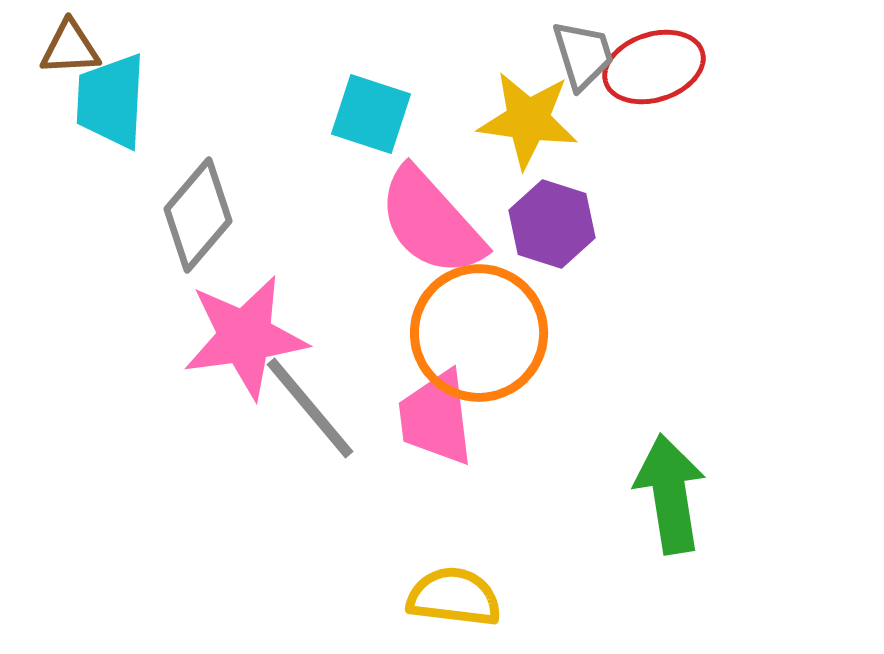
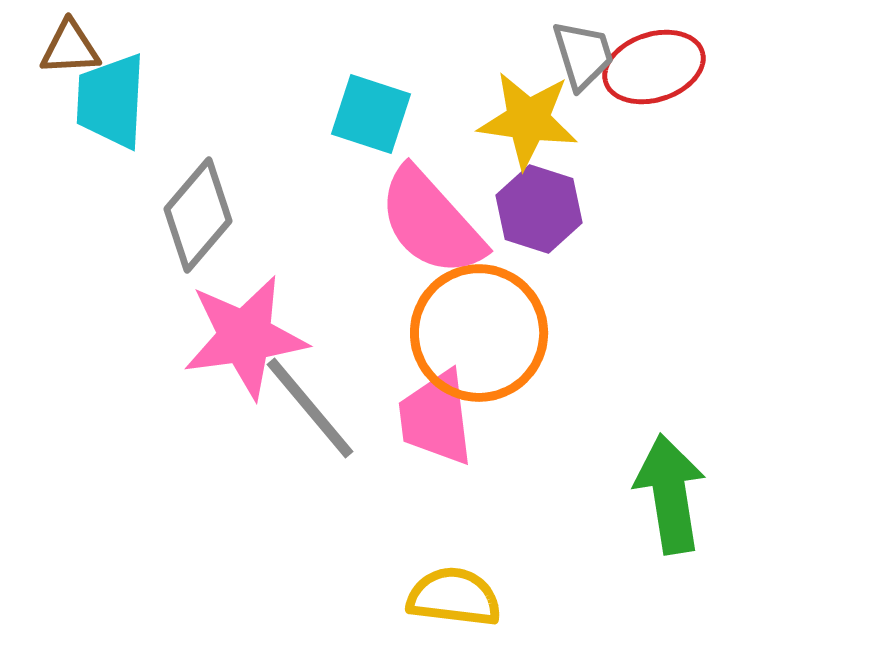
purple hexagon: moved 13 px left, 15 px up
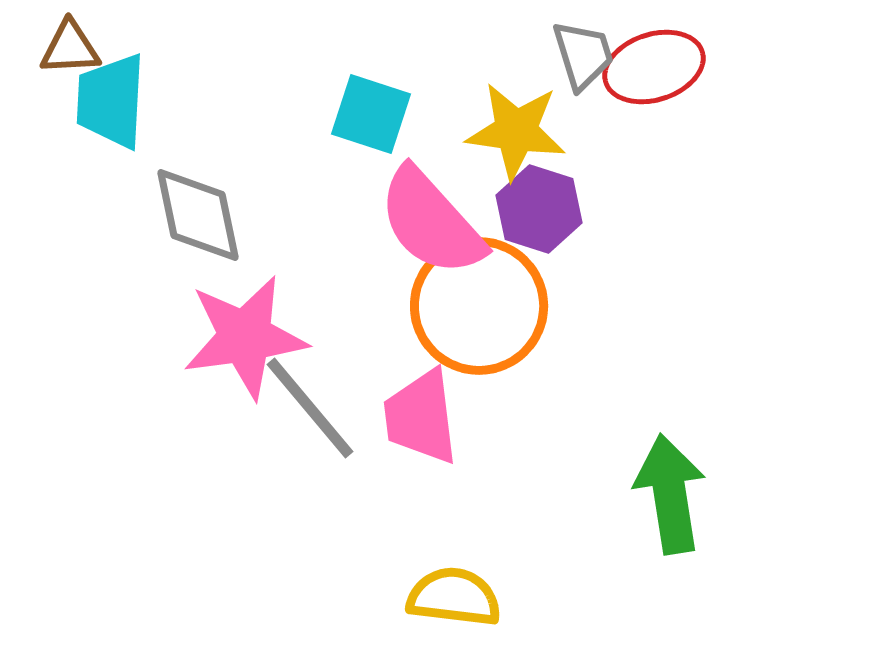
yellow star: moved 12 px left, 11 px down
gray diamond: rotated 52 degrees counterclockwise
orange circle: moved 27 px up
pink trapezoid: moved 15 px left, 1 px up
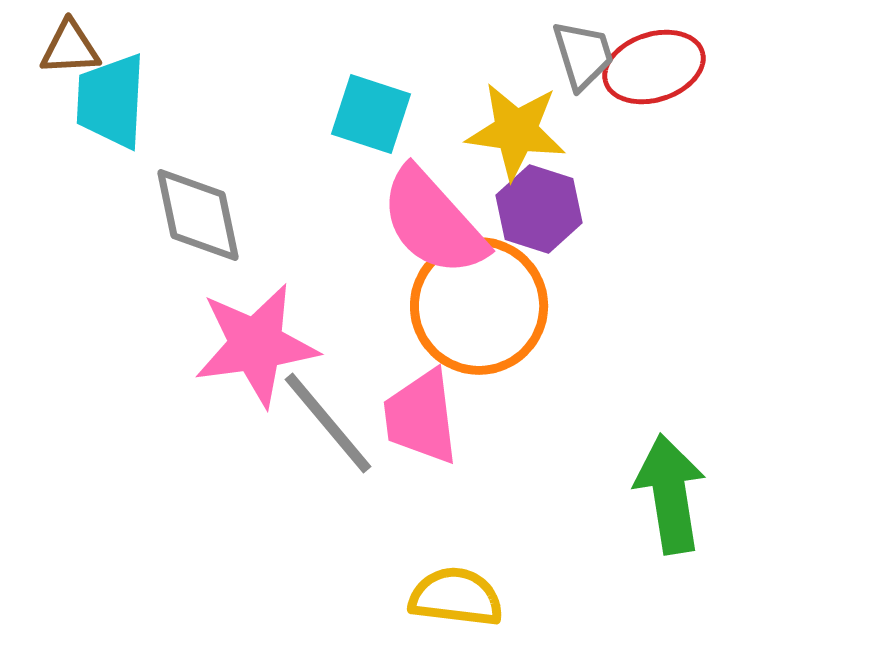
pink semicircle: moved 2 px right
pink star: moved 11 px right, 8 px down
gray line: moved 18 px right, 15 px down
yellow semicircle: moved 2 px right
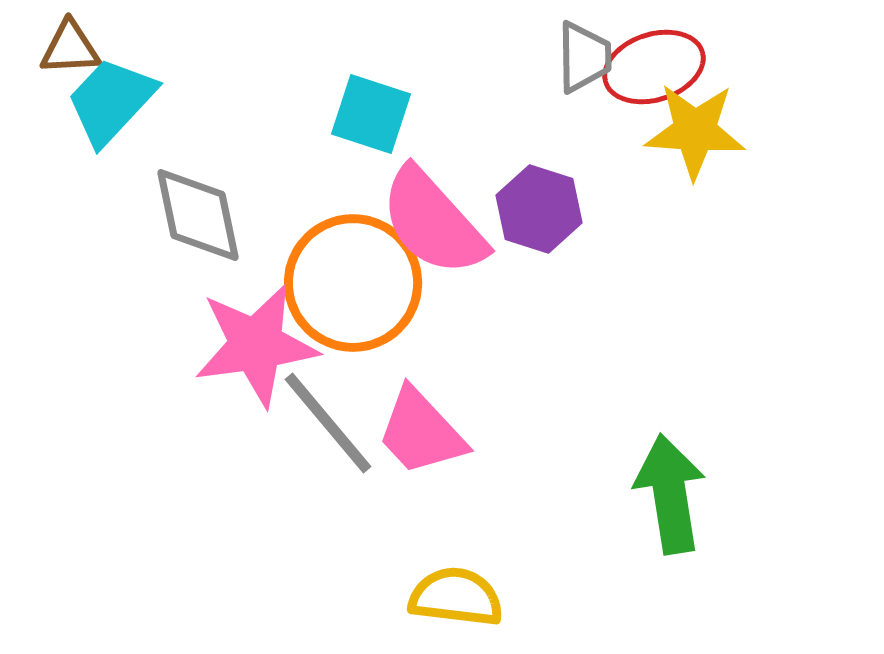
gray trapezoid: moved 1 px right, 2 px down; rotated 16 degrees clockwise
cyan trapezoid: rotated 40 degrees clockwise
yellow star: moved 179 px right; rotated 4 degrees counterclockwise
orange circle: moved 126 px left, 23 px up
pink trapezoid: moved 15 px down; rotated 36 degrees counterclockwise
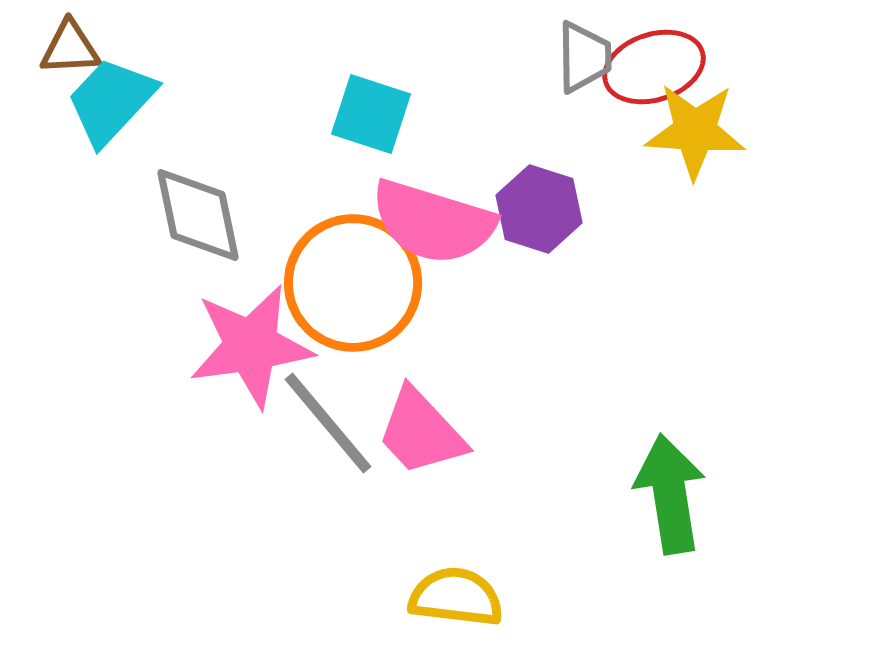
pink semicircle: rotated 31 degrees counterclockwise
pink star: moved 5 px left, 1 px down
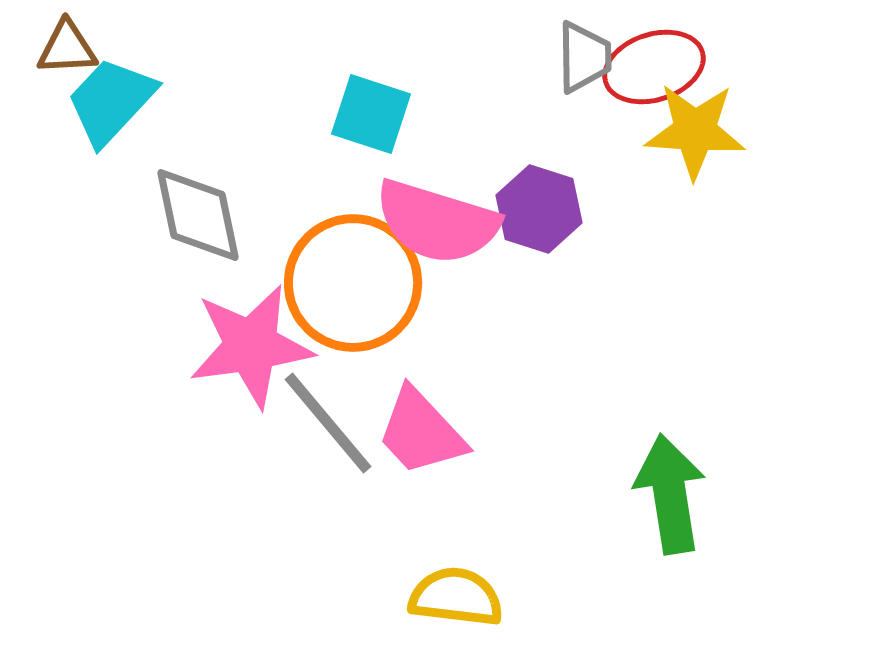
brown triangle: moved 3 px left
pink semicircle: moved 4 px right
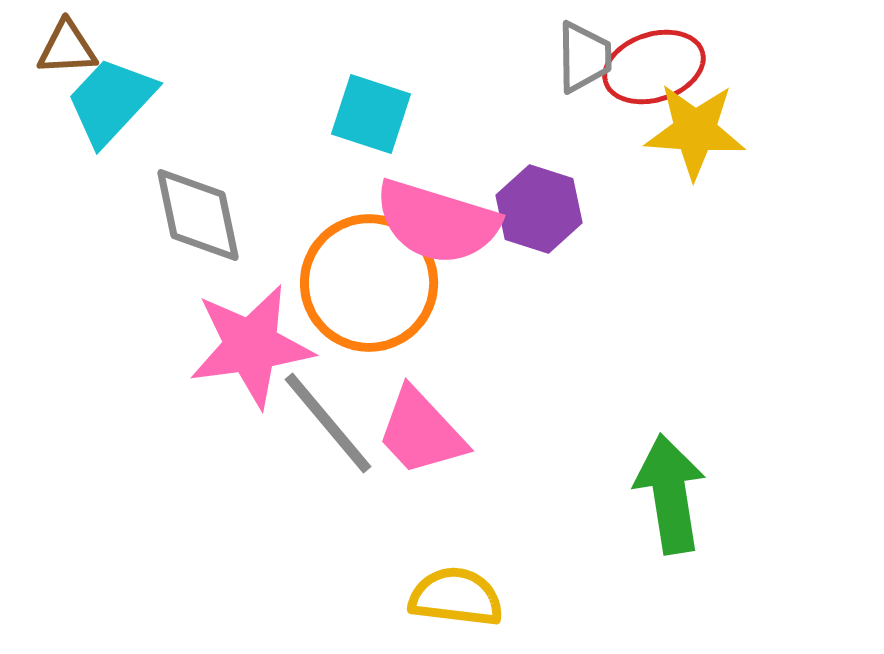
orange circle: moved 16 px right
